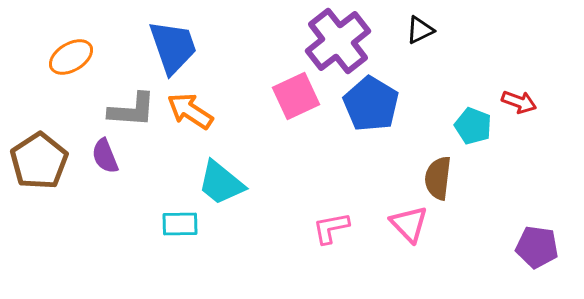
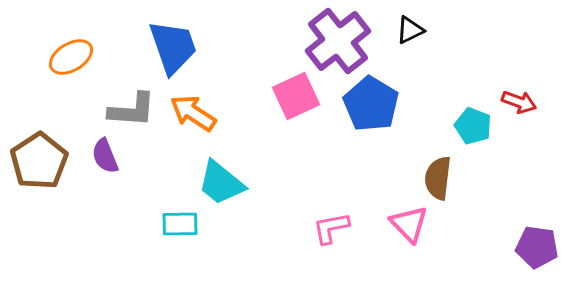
black triangle: moved 10 px left
orange arrow: moved 3 px right, 2 px down
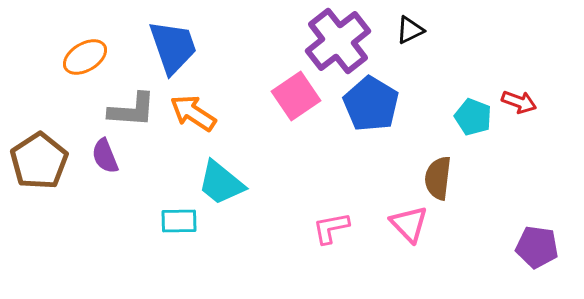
orange ellipse: moved 14 px right
pink square: rotated 9 degrees counterclockwise
cyan pentagon: moved 9 px up
cyan rectangle: moved 1 px left, 3 px up
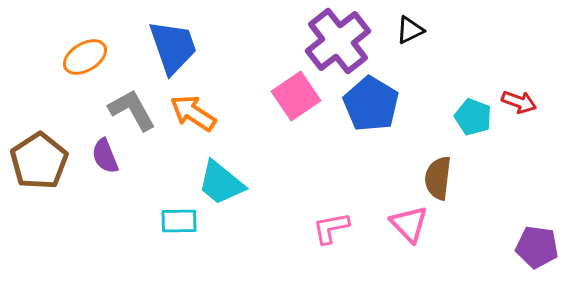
gray L-shape: rotated 123 degrees counterclockwise
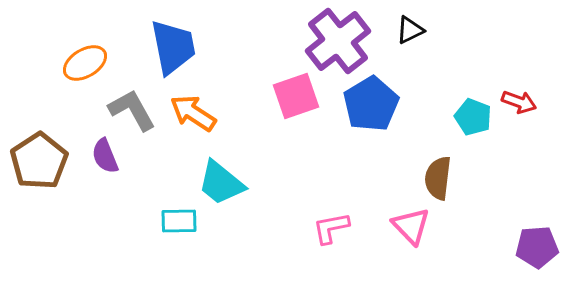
blue trapezoid: rotated 8 degrees clockwise
orange ellipse: moved 6 px down
pink square: rotated 15 degrees clockwise
blue pentagon: rotated 10 degrees clockwise
pink triangle: moved 2 px right, 2 px down
purple pentagon: rotated 12 degrees counterclockwise
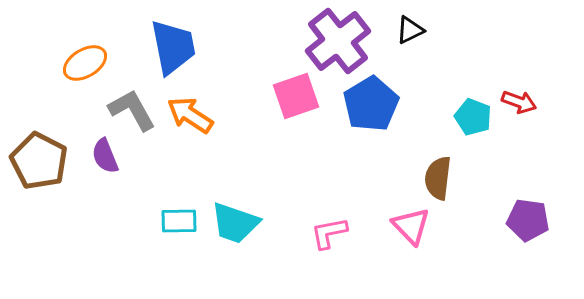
orange arrow: moved 3 px left, 2 px down
brown pentagon: rotated 12 degrees counterclockwise
cyan trapezoid: moved 14 px right, 40 px down; rotated 20 degrees counterclockwise
pink L-shape: moved 2 px left, 5 px down
purple pentagon: moved 9 px left, 27 px up; rotated 12 degrees clockwise
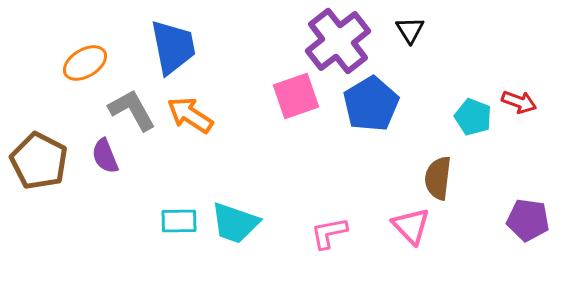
black triangle: rotated 36 degrees counterclockwise
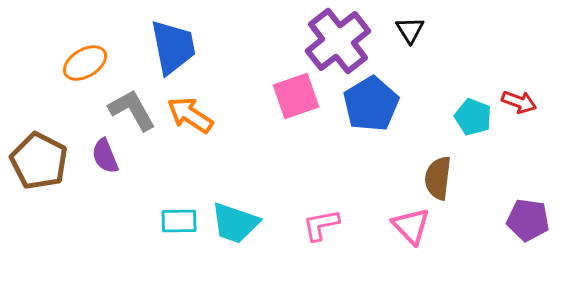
pink L-shape: moved 8 px left, 8 px up
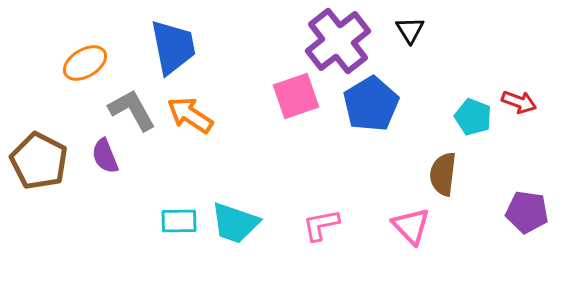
brown semicircle: moved 5 px right, 4 px up
purple pentagon: moved 1 px left, 8 px up
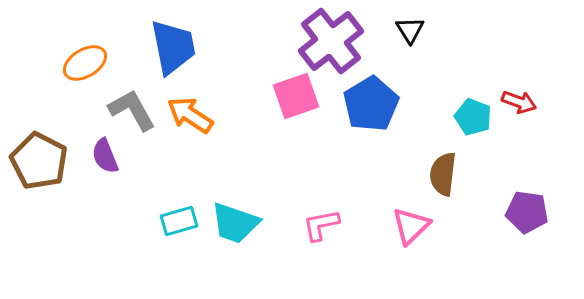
purple cross: moved 7 px left
cyan rectangle: rotated 15 degrees counterclockwise
pink triangle: rotated 30 degrees clockwise
